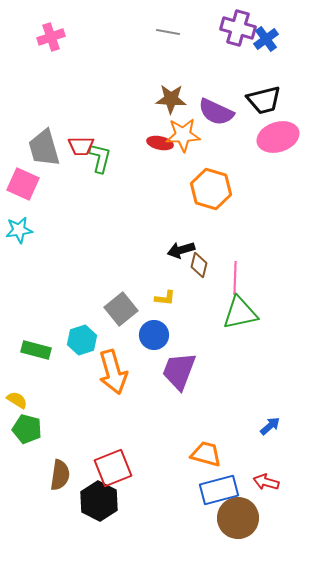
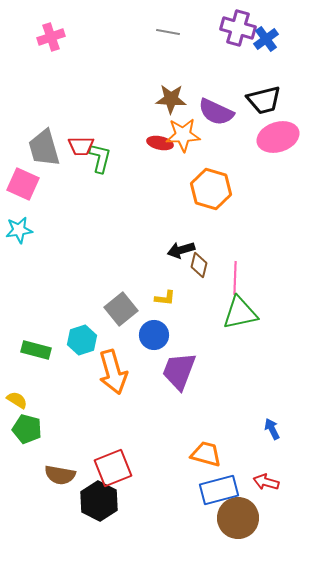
blue arrow: moved 2 px right, 3 px down; rotated 75 degrees counterclockwise
brown semicircle: rotated 92 degrees clockwise
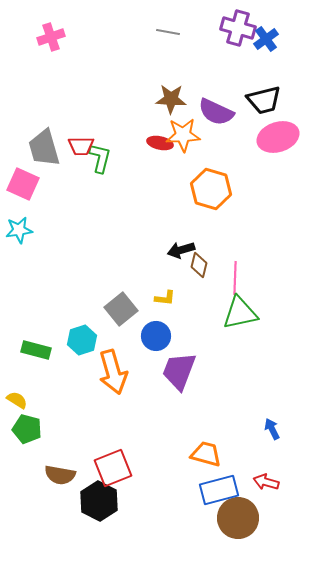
blue circle: moved 2 px right, 1 px down
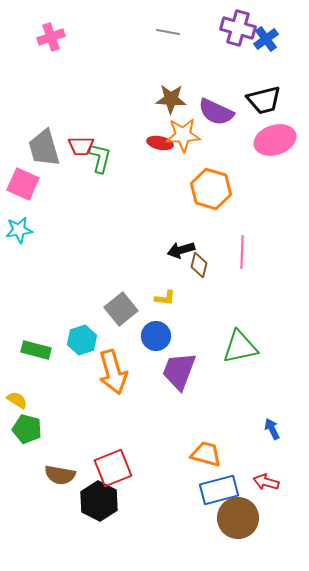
pink ellipse: moved 3 px left, 3 px down
pink line: moved 7 px right, 26 px up
green triangle: moved 34 px down
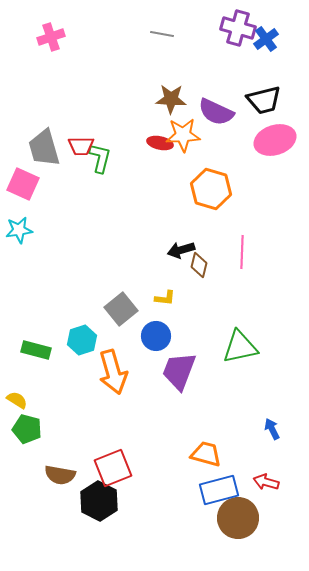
gray line: moved 6 px left, 2 px down
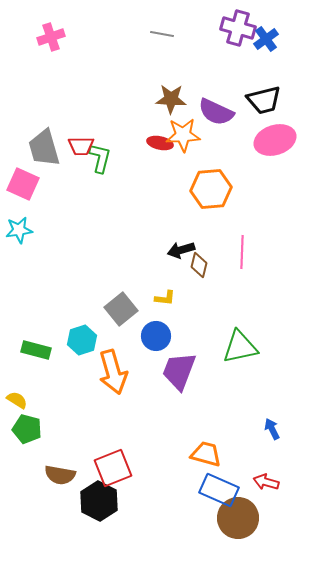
orange hexagon: rotated 21 degrees counterclockwise
blue rectangle: rotated 39 degrees clockwise
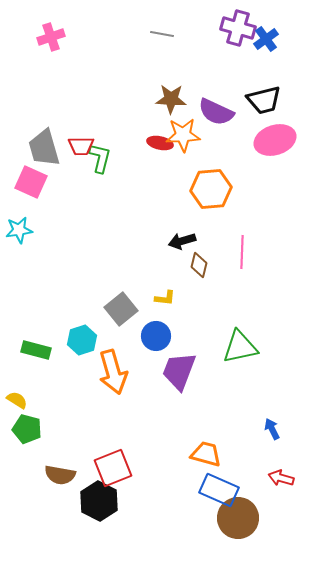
pink square: moved 8 px right, 2 px up
black arrow: moved 1 px right, 9 px up
red arrow: moved 15 px right, 4 px up
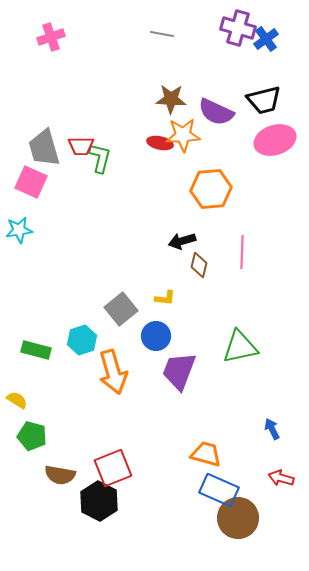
green pentagon: moved 5 px right, 7 px down
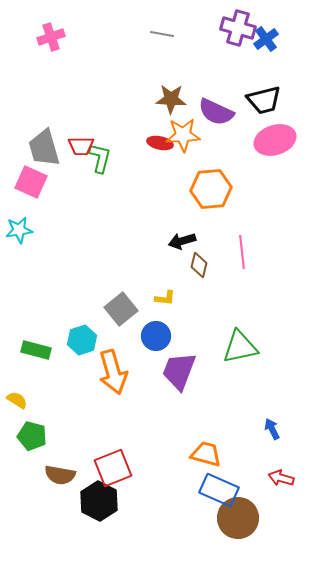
pink line: rotated 8 degrees counterclockwise
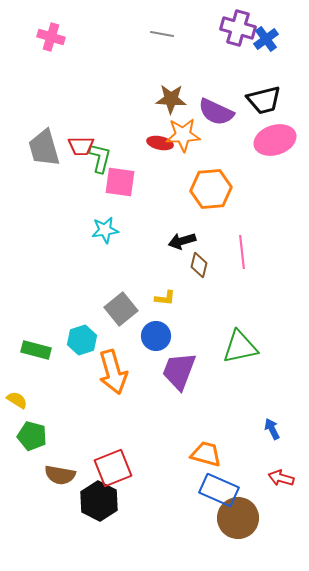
pink cross: rotated 36 degrees clockwise
pink square: moved 89 px right; rotated 16 degrees counterclockwise
cyan star: moved 86 px right
